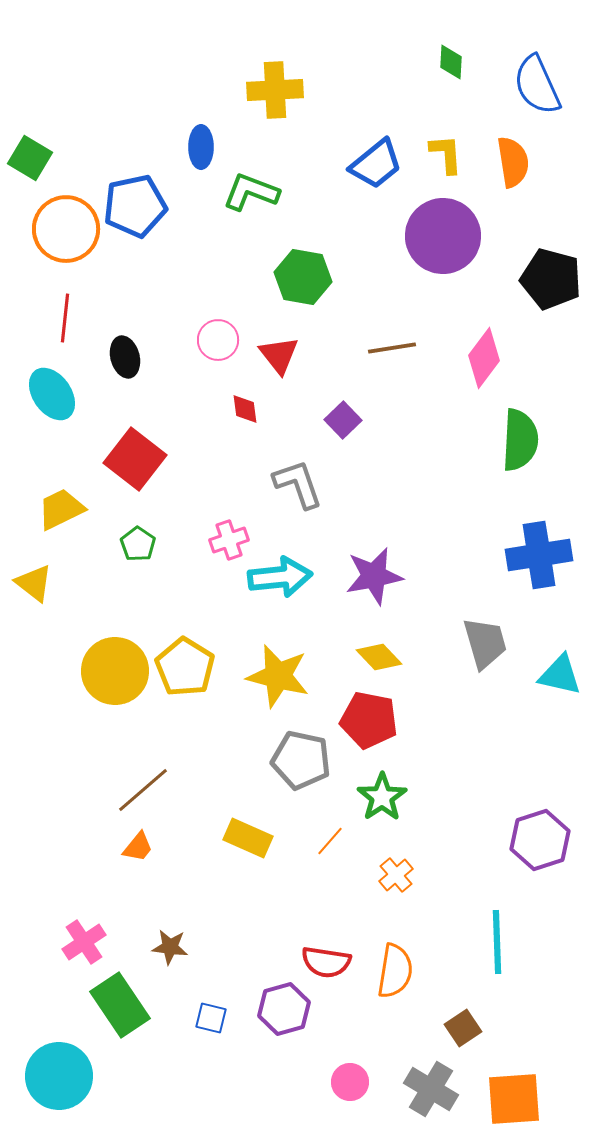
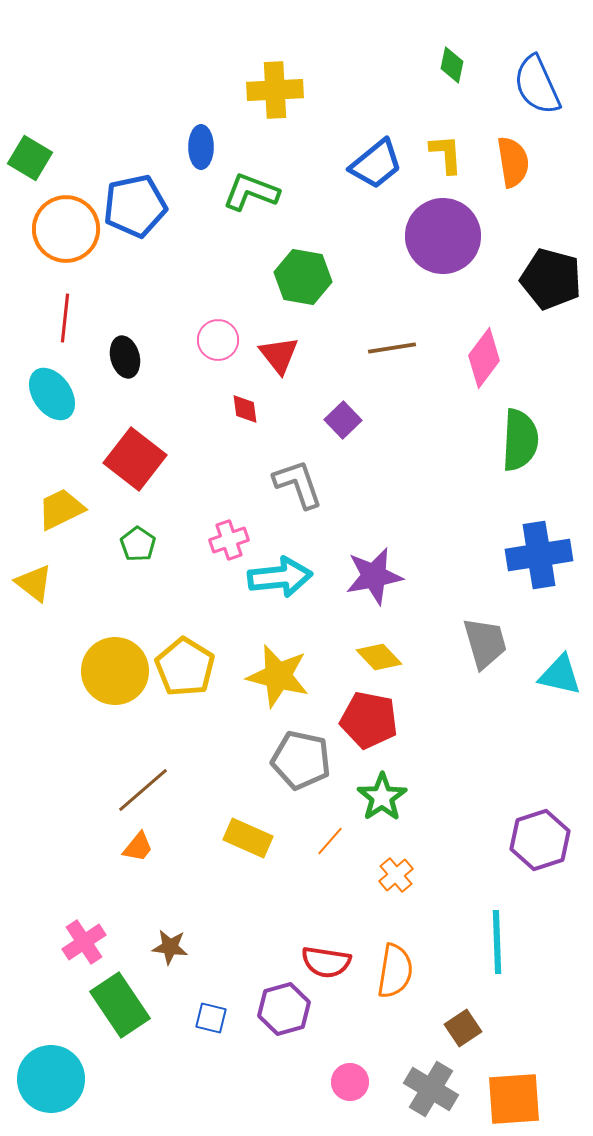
green diamond at (451, 62): moved 1 px right, 3 px down; rotated 9 degrees clockwise
cyan circle at (59, 1076): moved 8 px left, 3 px down
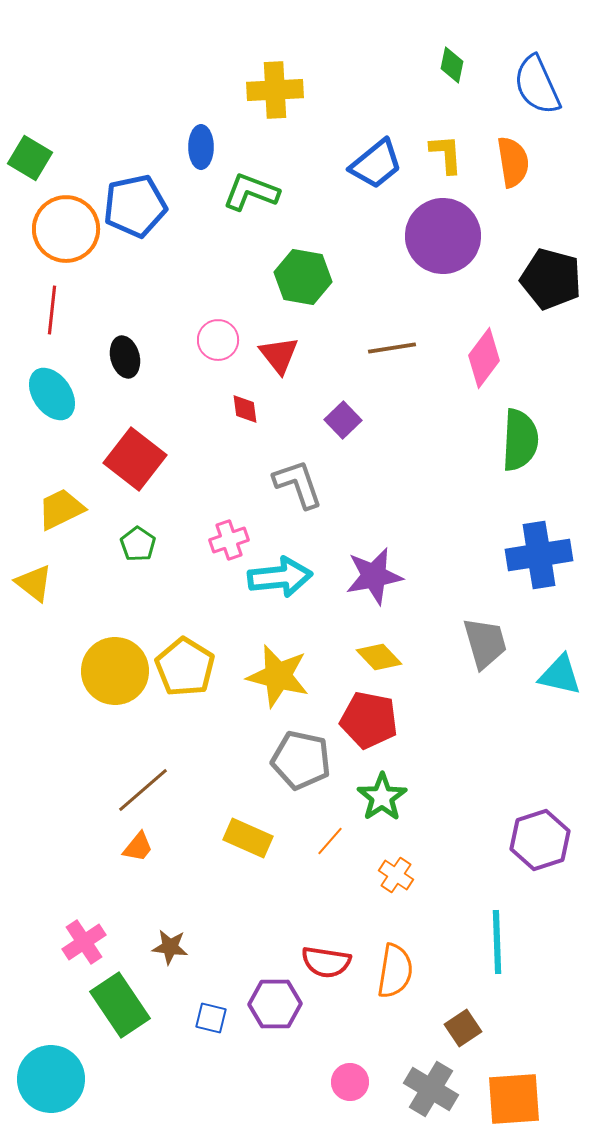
red line at (65, 318): moved 13 px left, 8 px up
orange cross at (396, 875): rotated 16 degrees counterclockwise
purple hexagon at (284, 1009): moved 9 px left, 5 px up; rotated 15 degrees clockwise
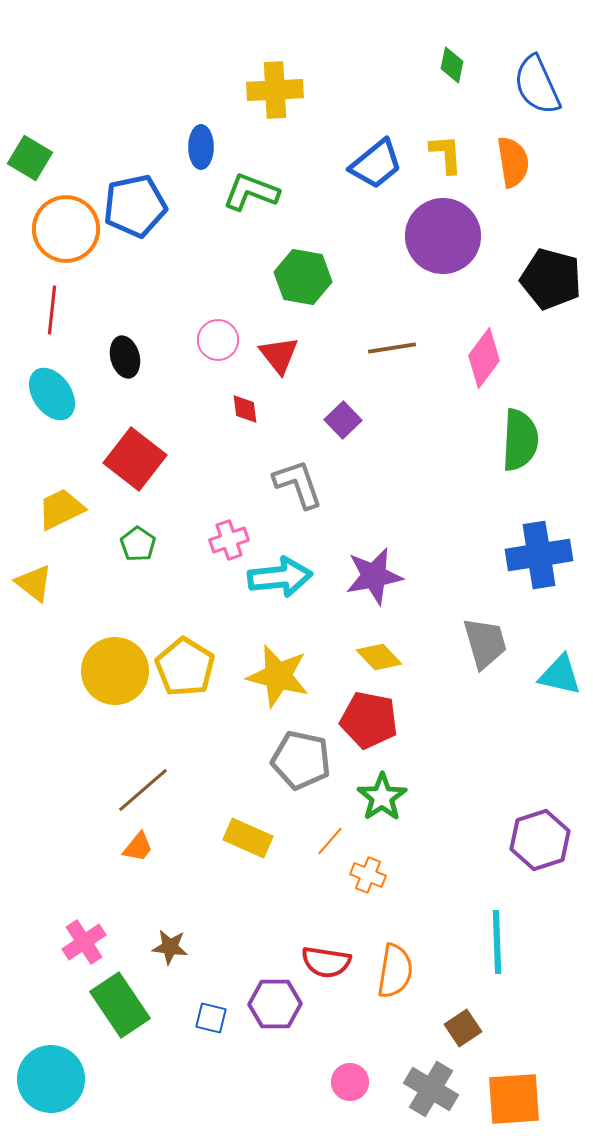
orange cross at (396, 875): moved 28 px left; rotated 12 degrees counterclockwise
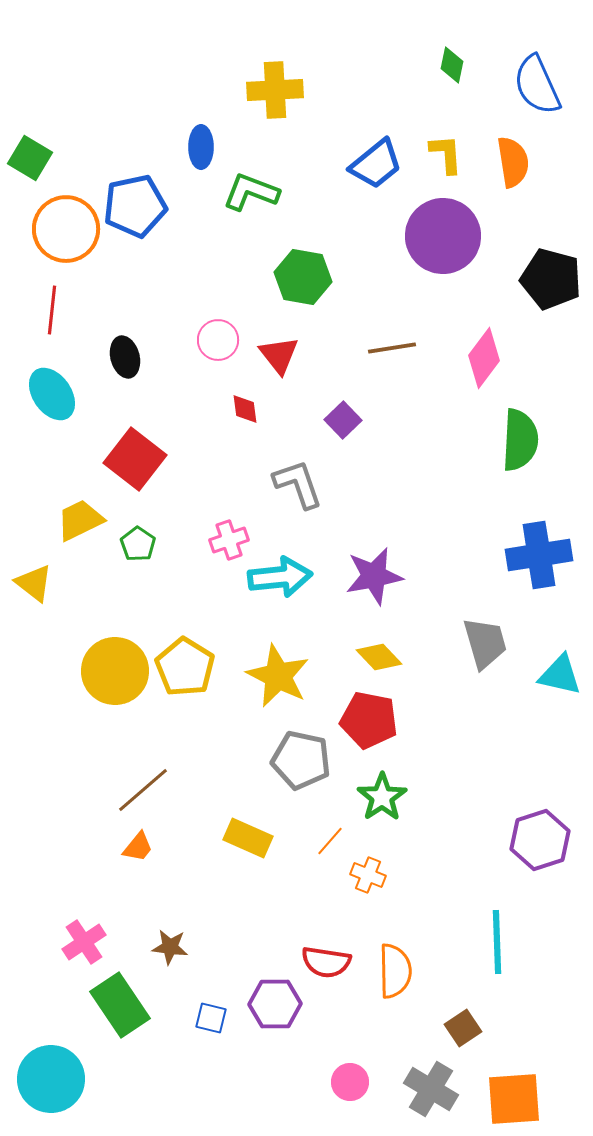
yellow trapezoid at (61, 509): moved 19 px right, 11 px down
yellow star at (278, 676): rotated 12 degrees clockwise
orange semicircle at (395, 971): rotated 10 degrees counterclockwise
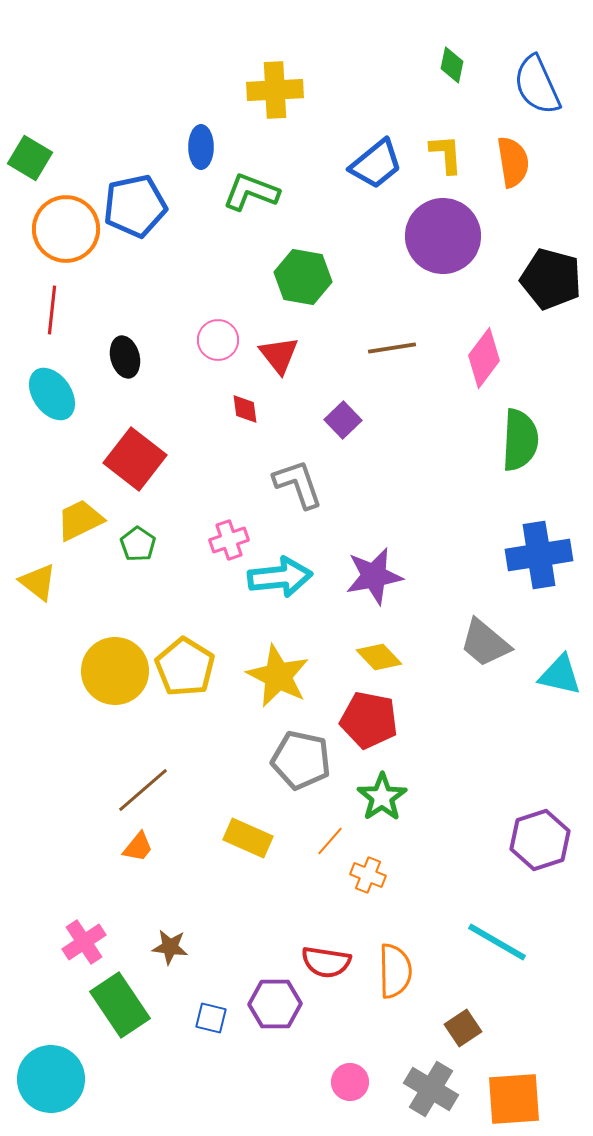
yellow triangle at (34, 583): moved 4 px right, 1 px up
gray trapezoid at (485, 643): rotated 146 degrees clockwise
cyan line at (497, 942): rotated 58 degrees counterclockwise
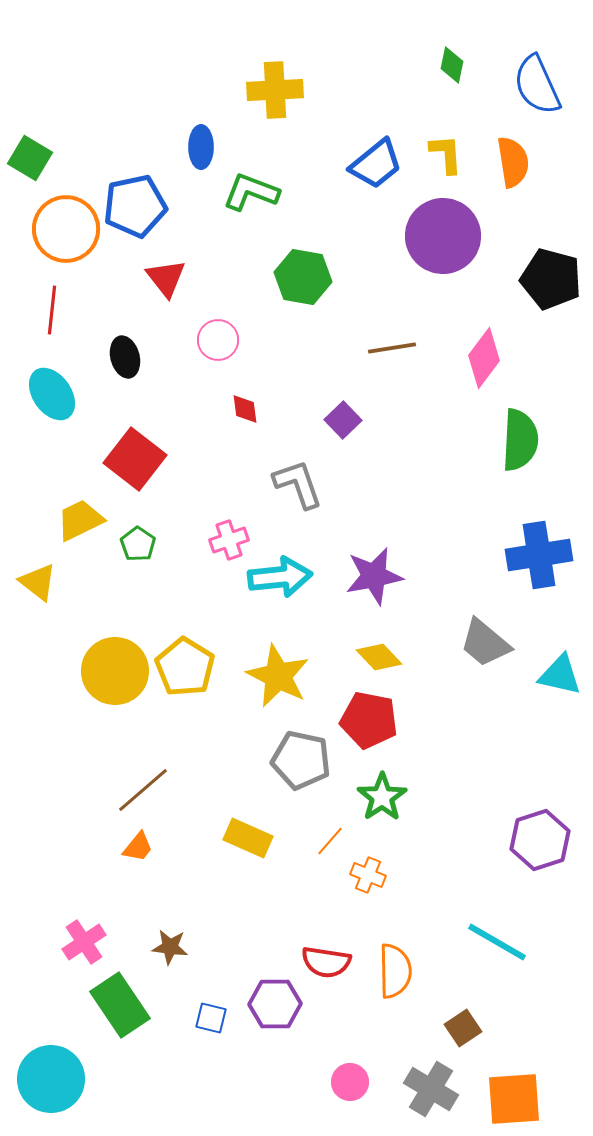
red triangle at (279, 355): moved 113 px left, 77 px up
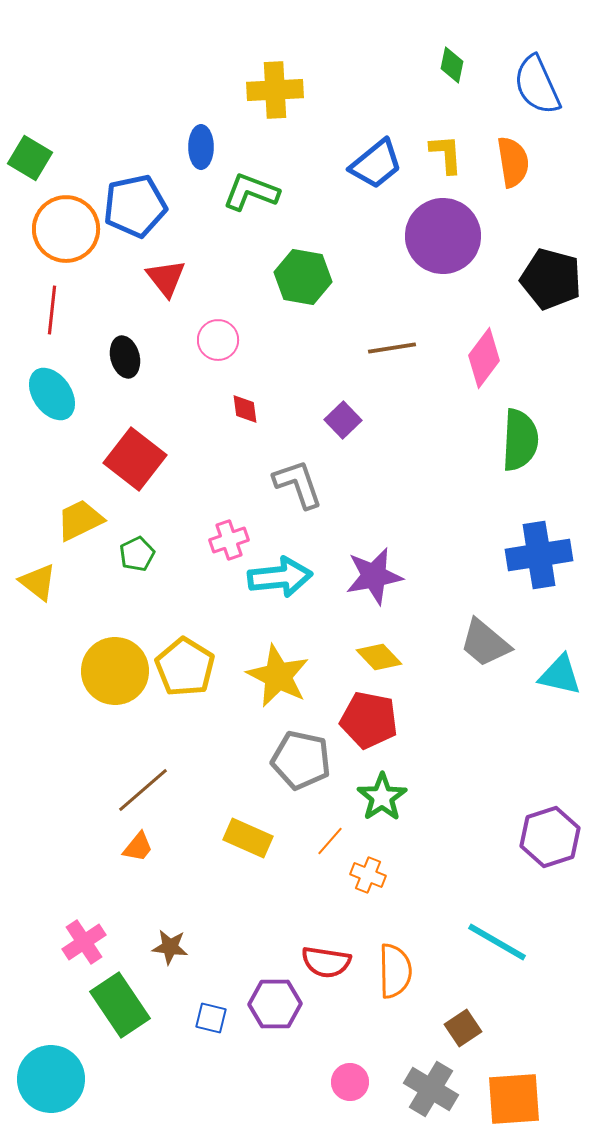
green pentagon at (138, 544): moved 1 px left, 10 px down; rotated 12 degrees clockwise
purple hexagon at (540, 840): moved 10 px right, 3 px up
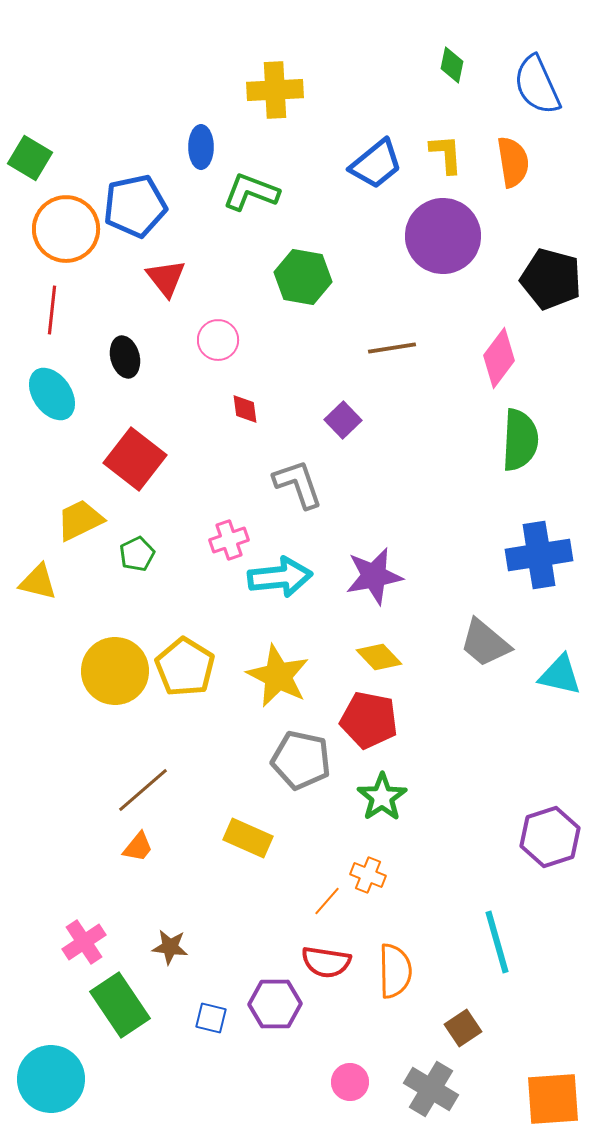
pink diamond at (484, 358): moved 15 px right
yellow triangle at (38, 582): rotated 24 degrees counterclockwise
orange line at (330, 841): moved 3 px left, 60 px down
cyan line at (497, 942): rotated 44 degrees clockwise
orange square at (514, 1099): moved 39 px right
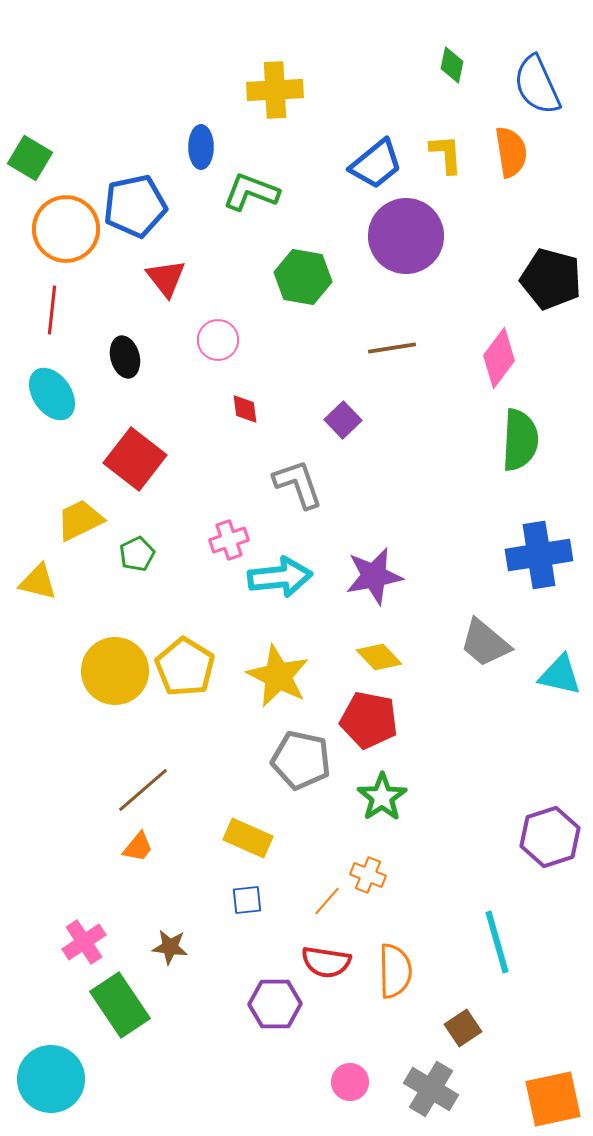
orange semicircle at (513, 162): moved 2 px left, 10 px up
purple circle at (443, 236): moved 37 px left
blue square at (211, 1018): moved 36 px right, 118 px up; rotated 20 degrees counterclockwise
orange square at (553, 1099): rotated 8 degrees counterclockwise
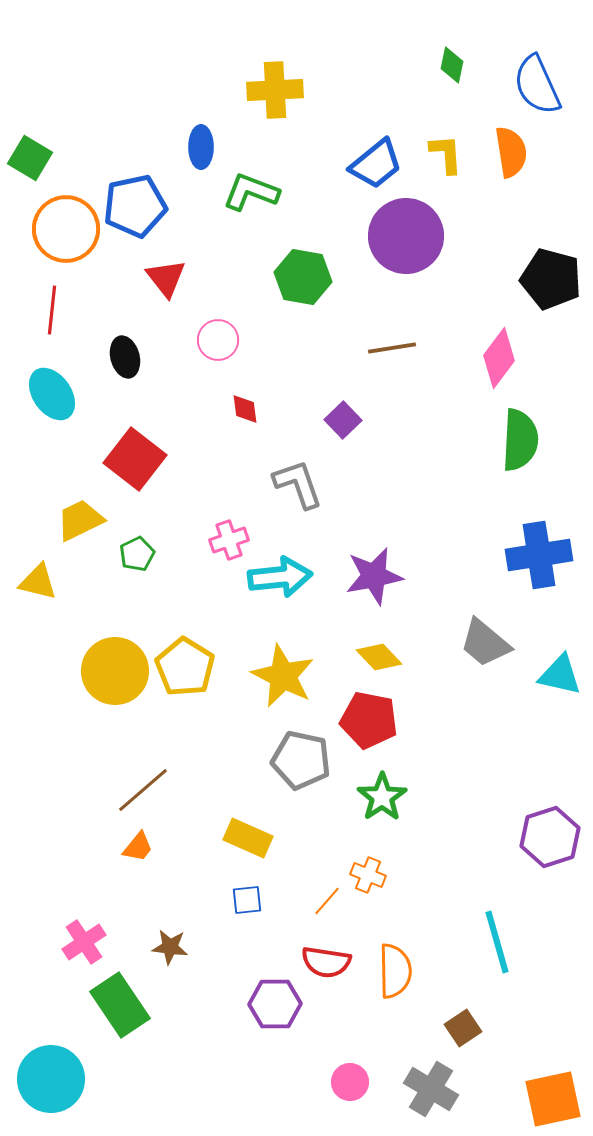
yellow star at (278, 676): moved 5 px right
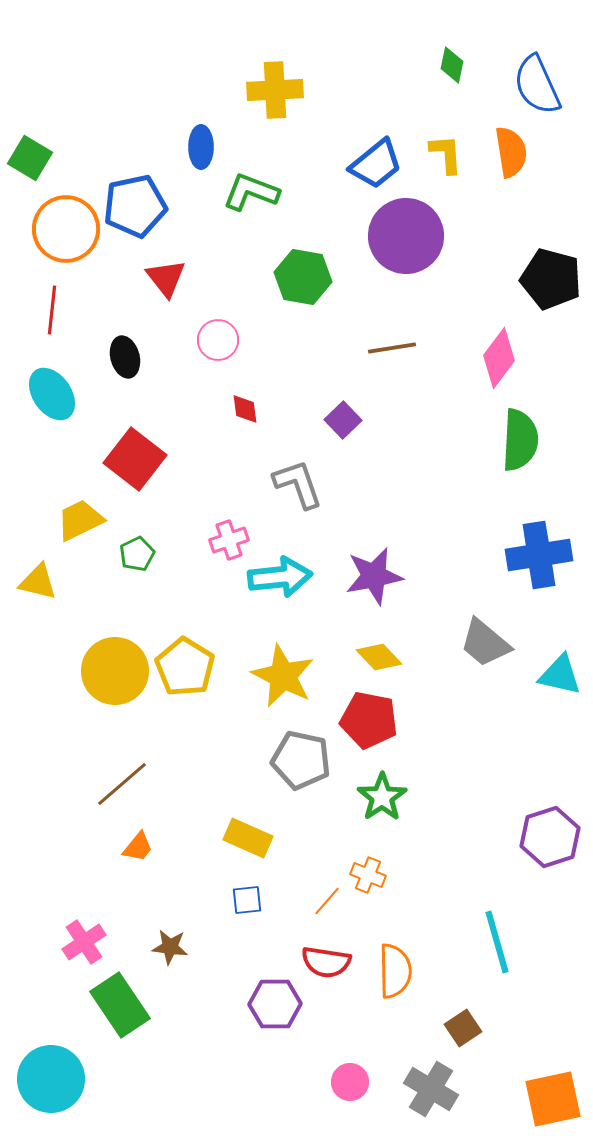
brown line at (143, 790): moved 21 px left, 6 px up
